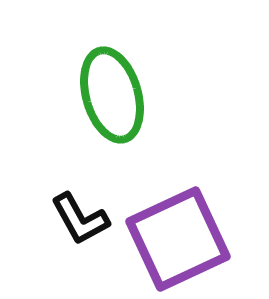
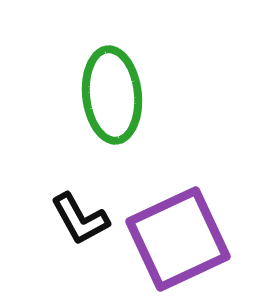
green ellipse: rotated 10 degrees clockwise
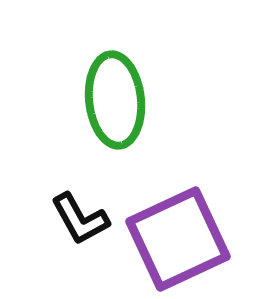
green ellipse: moved 3 px right, 5 px down
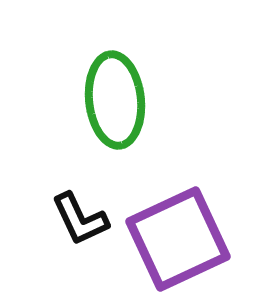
black L-shape: rotated 4 degrees clockwise
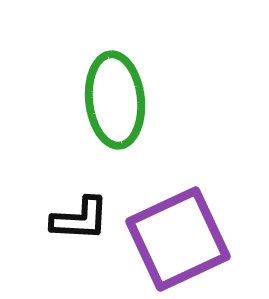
black L-shape: rotated 62 degrees counterclockwise
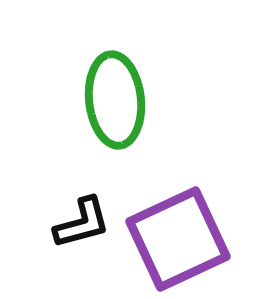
black L-shape: moved 2 px right, 4 px down; rotated 18 degrees counterclockwise
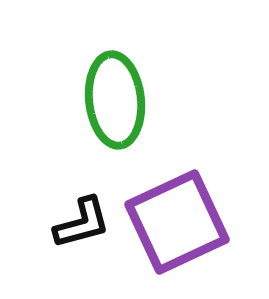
purple square: moved 1 px left, 17 px up
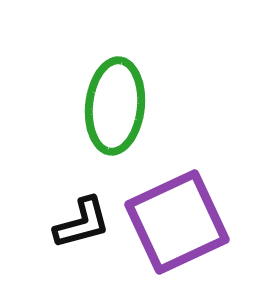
green ellipse: moved 6 px down; rotated 12 degrees clockwise
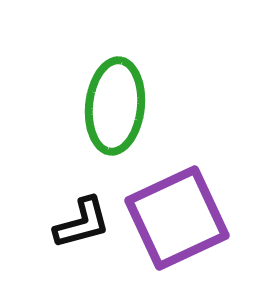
purple square: moved 4 px up
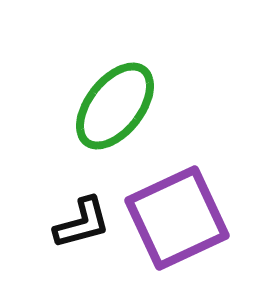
green ellipse: rotated 32 degrees clockwise
